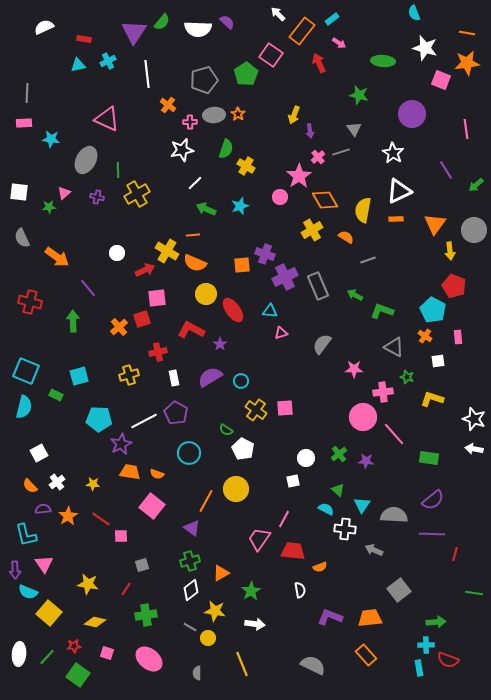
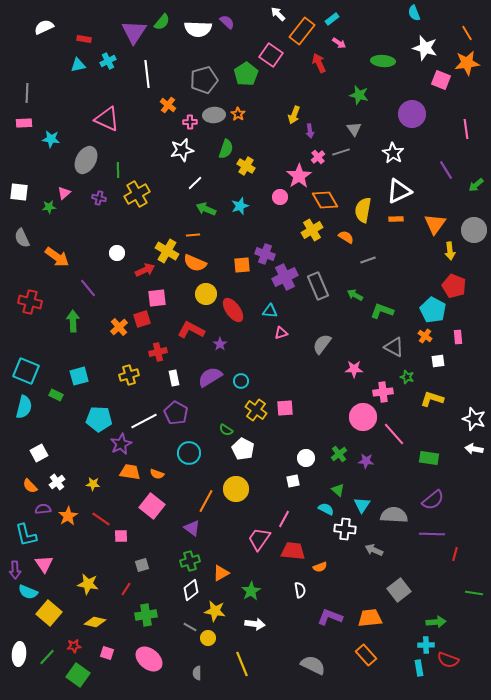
orange line at (467, 33): rotated 49 degrees clockwise
purple cross at (97, 197): moved 2 px right, 1 px down
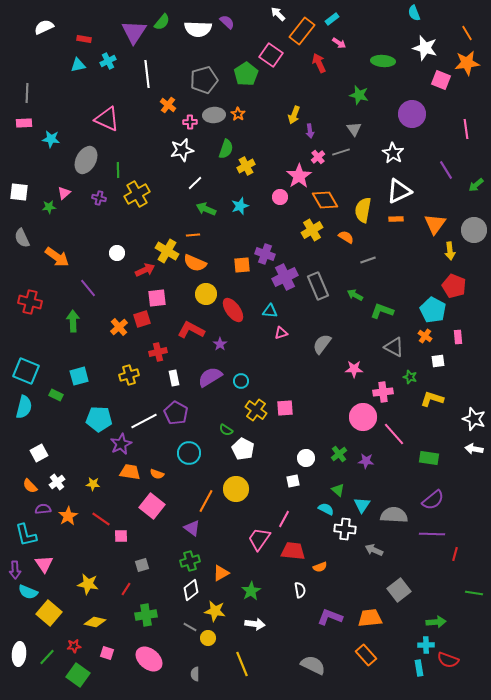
yellow cross at (246, 166): rotated 30 degrees clockwise
green star at (407, 377): moved 3 px right
gray semicircle at (197, 673): moved 2 px left, 1 px down
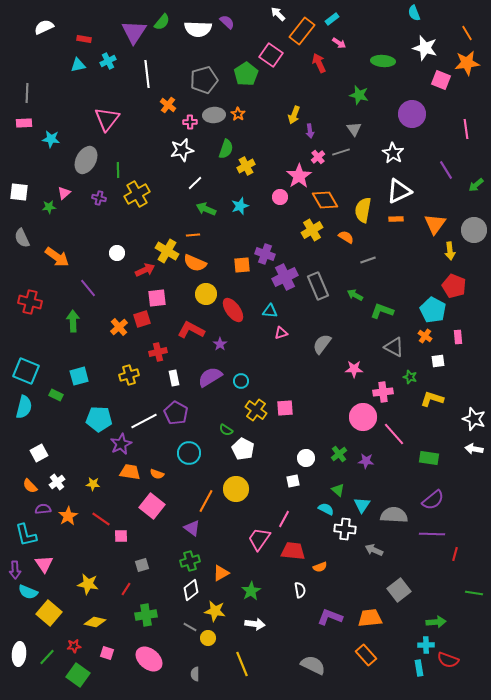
pink triangle at (107, 119): rotated 44 degrees clockwise
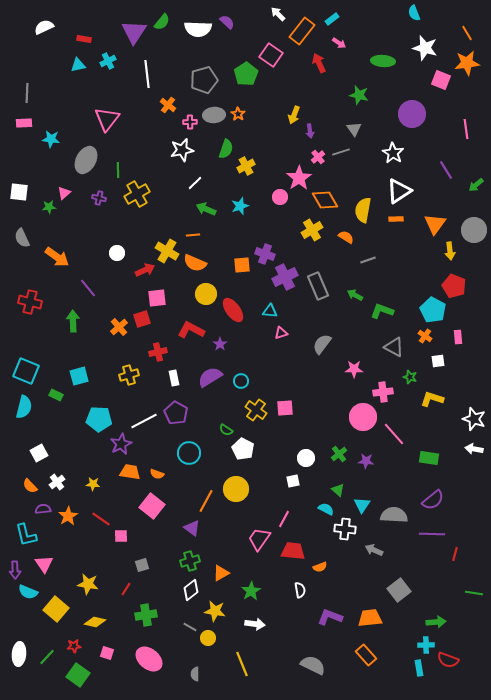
pink star at (299, 176): moved 2 px down
white triangle at (399, 191): rotated 8 degrees counterclockwise
yellow square at (49, 613): moved 7 px right, 4 px up
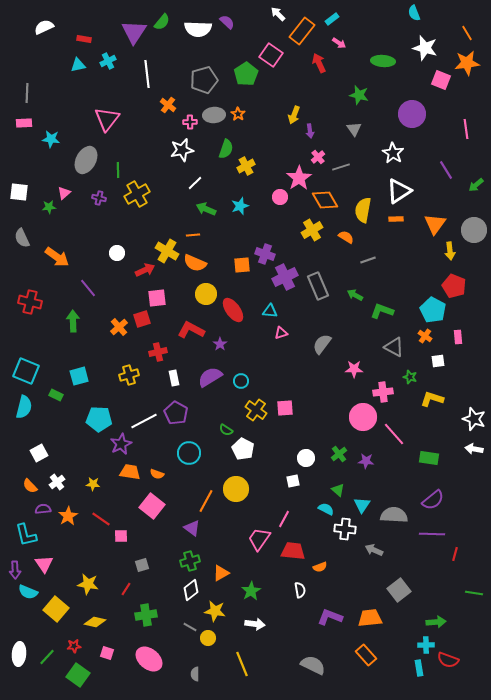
gray line at (341, 152): moved 15 px down
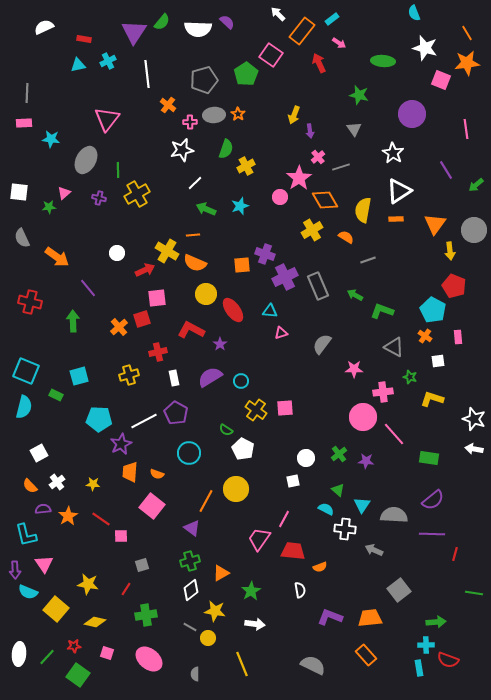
orange trapezoid at (130, 472): rotated 95 degrees counterclockwise
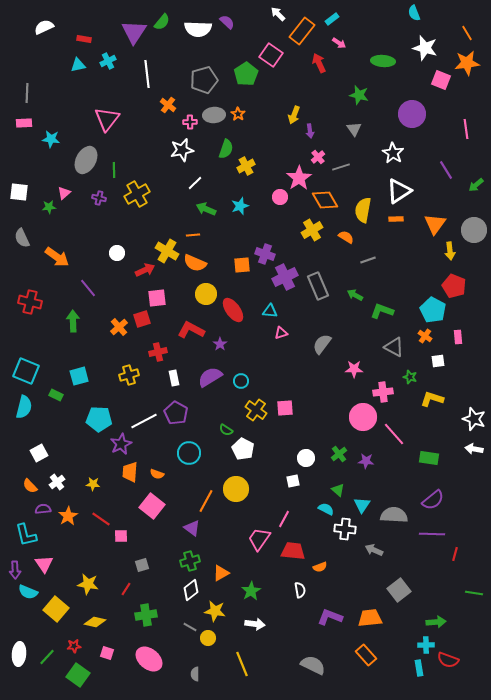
green line at (118, 170): moved 4 px left
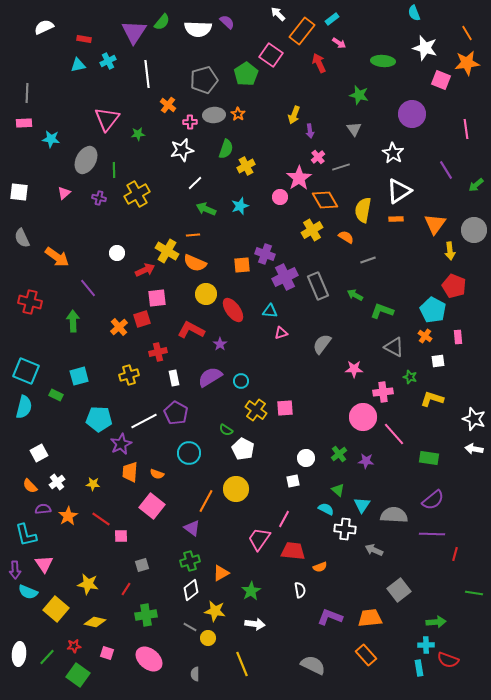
green star at (49, 207): moved 89 px right, 73 px up
